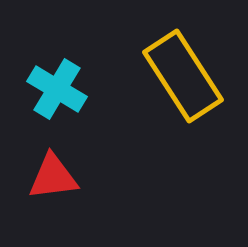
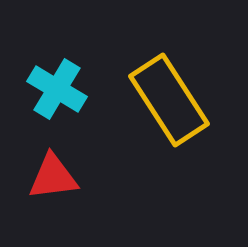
yellow rectangle: moved 14 px left, 24 px down
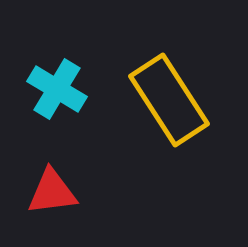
red triangle: moved 1 px left, 15 px down
